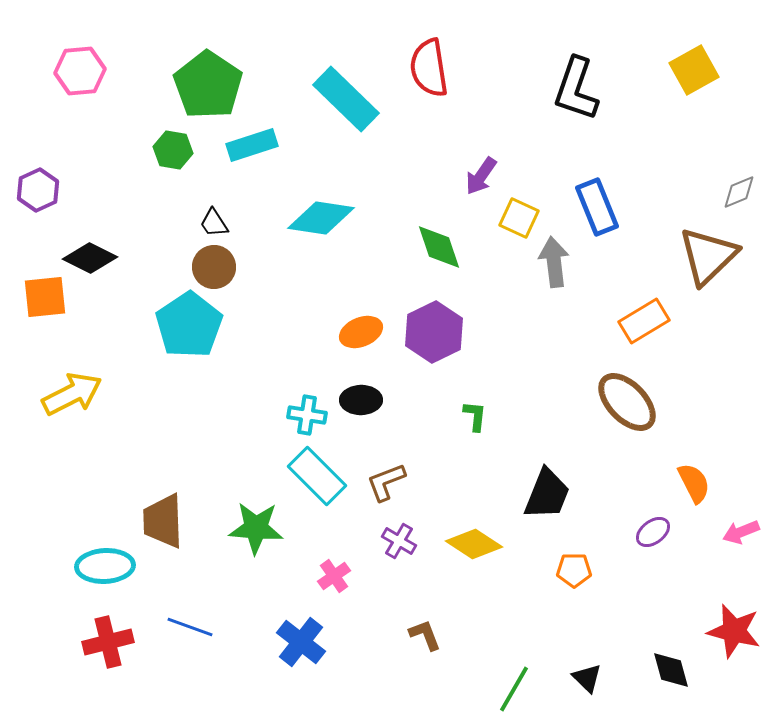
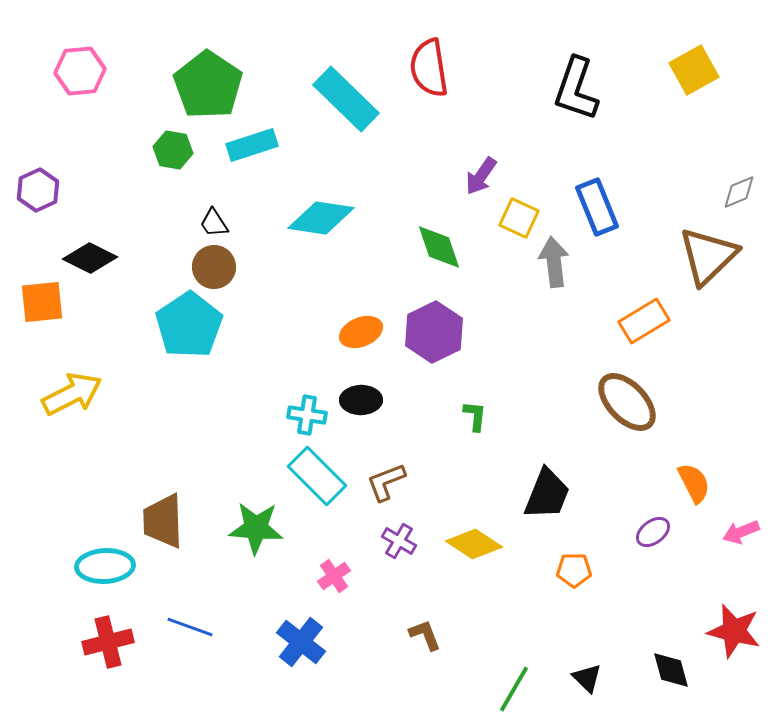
orange square at (45, 297): moved 3 px left, 5 px down
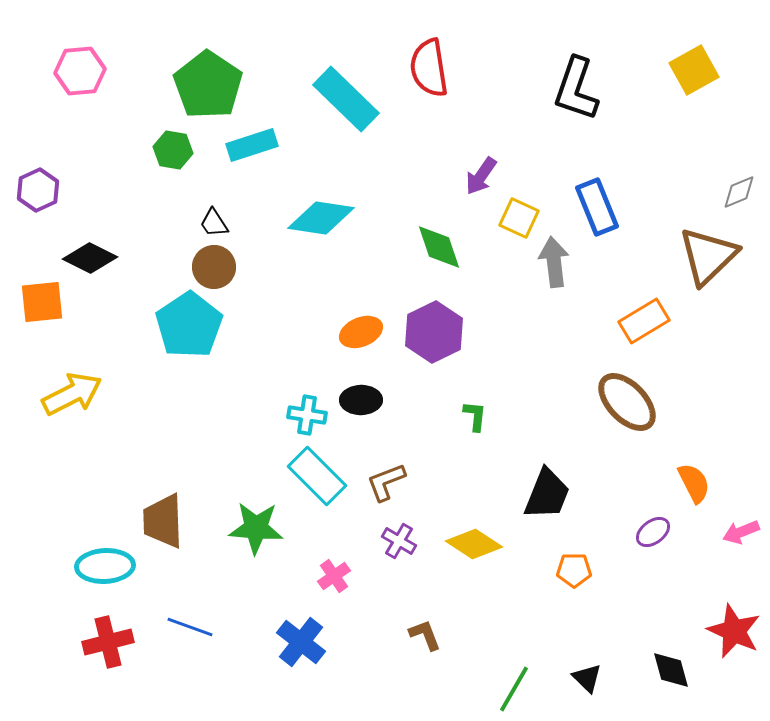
red star at (734, 631): rotated 10 degrees clockwise
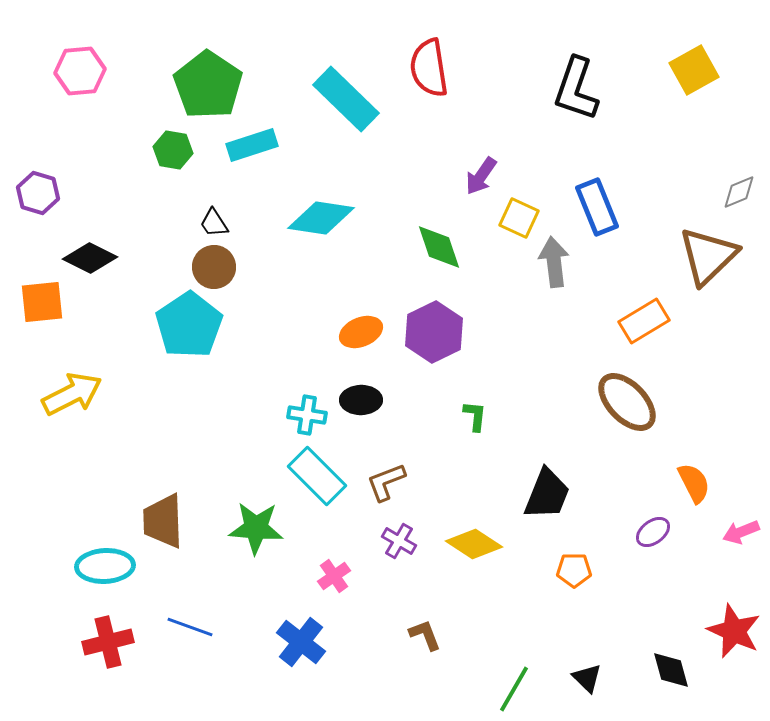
purple hexagon at (38, 190): moved 3 px down; rotated 18 degrees counterclockwise
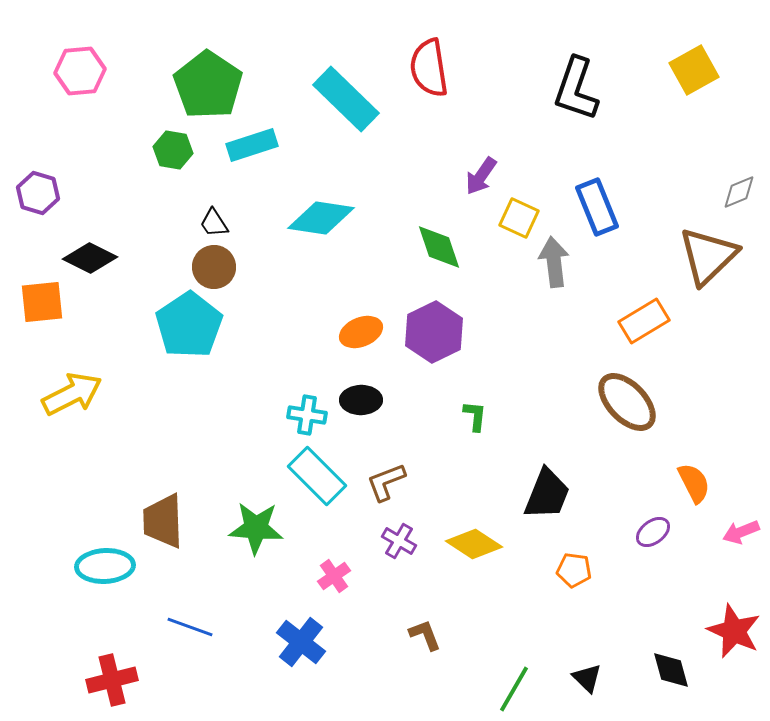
orange pentagon at (574, 570): rotated 8 degrees clockwise
red cross at (108, 642): moved 4 px right, 38 px down
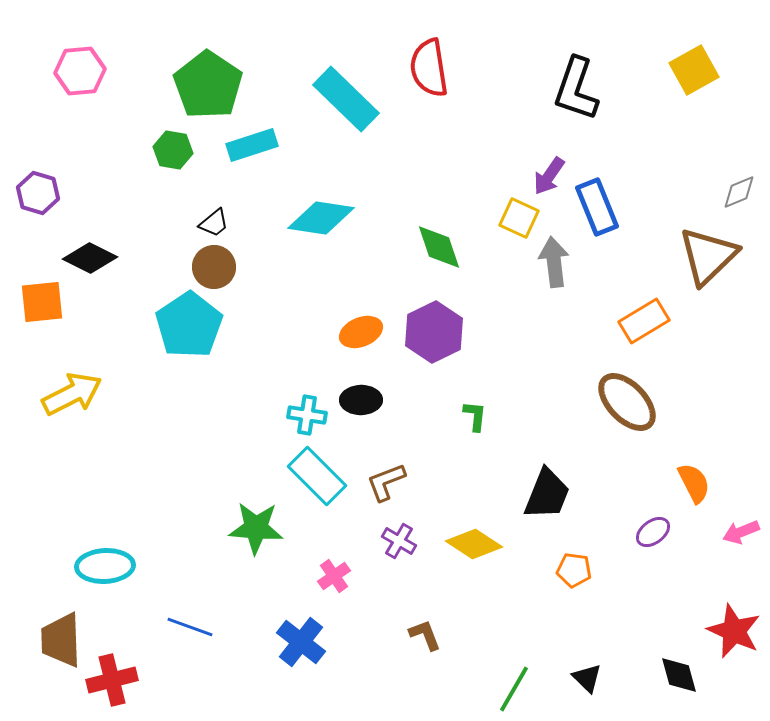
purple arrow at (481, 176): moved 68 px right
black trapezoid at (214, 223): rotated 96 degrees counterclockwise
brown trapezoid at (163, 521): moved 102 px left, 119 px down
black diamond at (671, 670): moved 8 px right, 5 px down
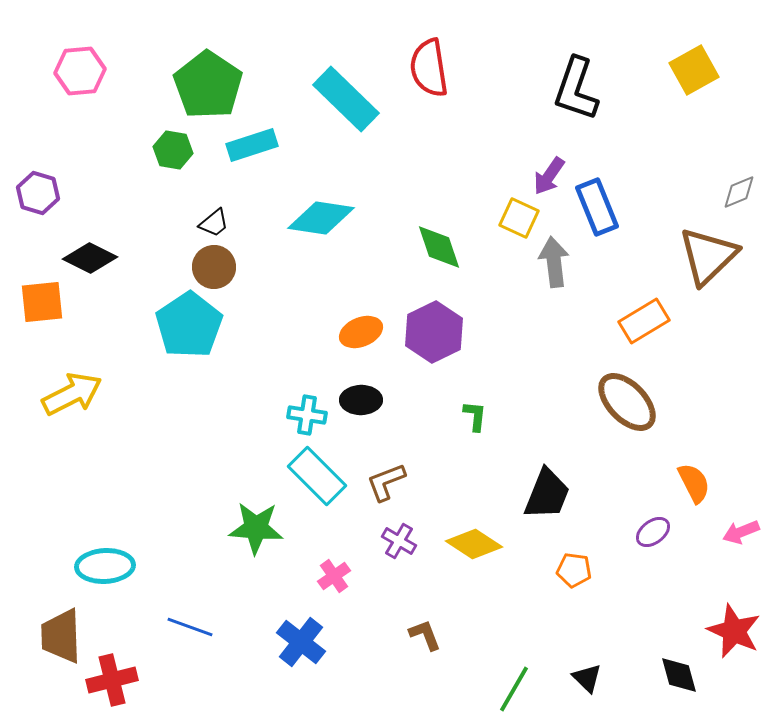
brown trapezoid at (61, 640): moved 4 px up
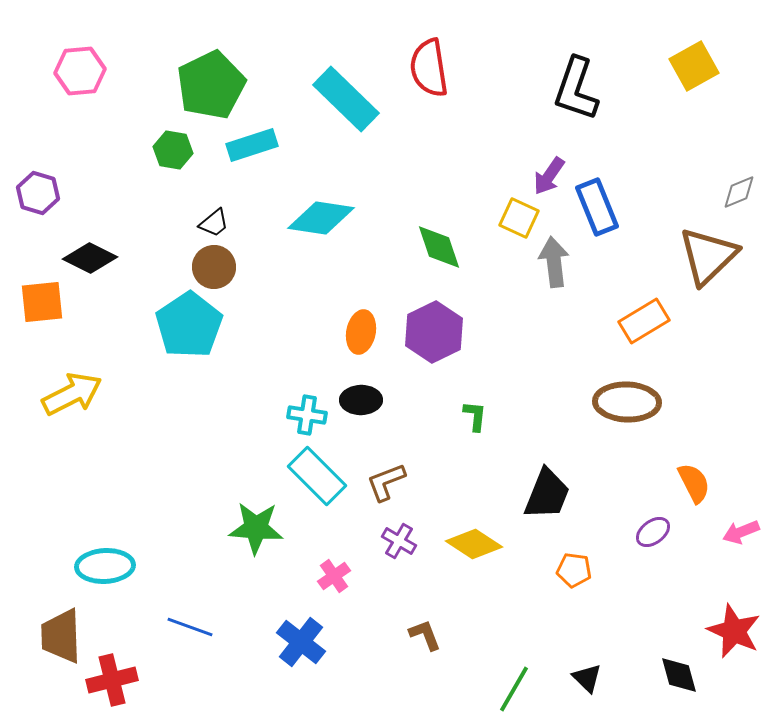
yellow square at (694, 70): moved 4 px up
green pentagon at (208, 85): moved 3 px right; rotated 12 degrees clockwise
orange ellipse at (361, 332): rotated 57 degrees counterclockwise
brown ellipse at (627, 402): rotated 44 degrees counterclockwise
